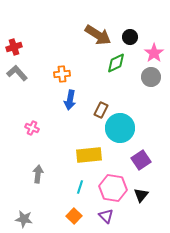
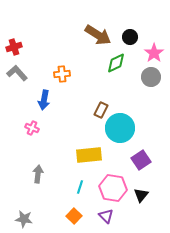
blue arrow: moved 26 px left
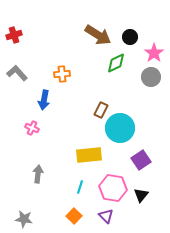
red cross: moved 12 px up
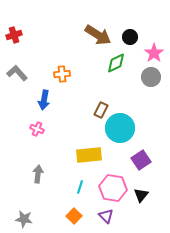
pink cross: moved 5 px right, 1 px down
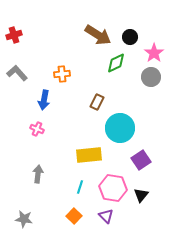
brown rectangle: moved 4 px left, 8 px up
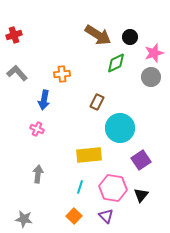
pink star: rotated 18 degrees clockwise
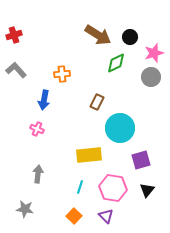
gray L-shape: moved 1 px left, 3 px up
purple square: rotated 18 degrees clockwise
black triangle: moved 6 px right, 5 px up
gray star: moved 1 px right, 10 px up
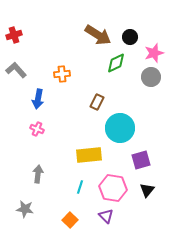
blue arrow: moved 6 px left, 1 px up
orange square: moved 4 px left, 4 px down
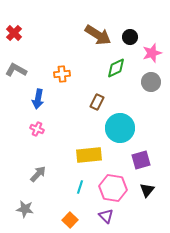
red cross: moved 2 px up; rotated 28 degrees counterclockwise
pink star: moved 2 px left
green diamond: moved 5 px down
gray L-shape: rotated 20 degrees counterclockwise
gray circle: moved 5 px down
gray arrow: rotated 36 degrees clockwise
